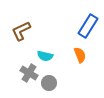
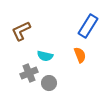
gray cross: rotated 36 degrees clockwise
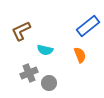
blue rectangle: rotated 20 degrees clockwise
cyan semicircle: moved 6 px up
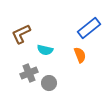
blue rectangle: moved 1 px right, 2 px down
brown L-shape: moved 3 px down
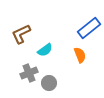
cyan semicircle: rotated 49 degrees counterclockwise
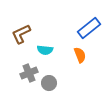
cyan semicircle: rotated 42 degrees clockwise
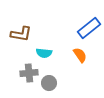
brown L-shape: rotated 145 degrees counterclockwise
cyan semicircle: moved 1 px left, 3 px down
orange semicircle: rotated 14 degrees counterclockwise
gray cross: rotated 18 degrees clockwise
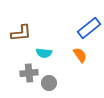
brown L-shape: moved 1 px up; rotated 15 degrees counterclockwise
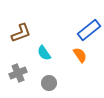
blue rectangle: moved 2 px down
brown L-shape: rotated 15 degrees counterclockwise
cyan semicircle: rotated 49 degrees clockwise
gray cross: moved 11 px left; rotated 18 degrees counterclockwise
